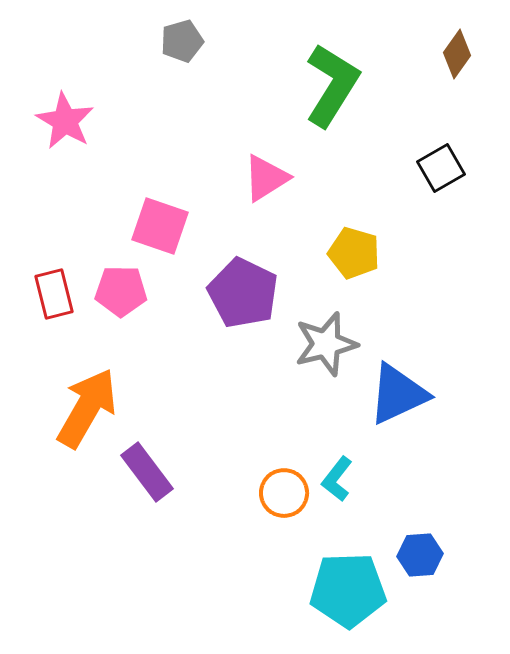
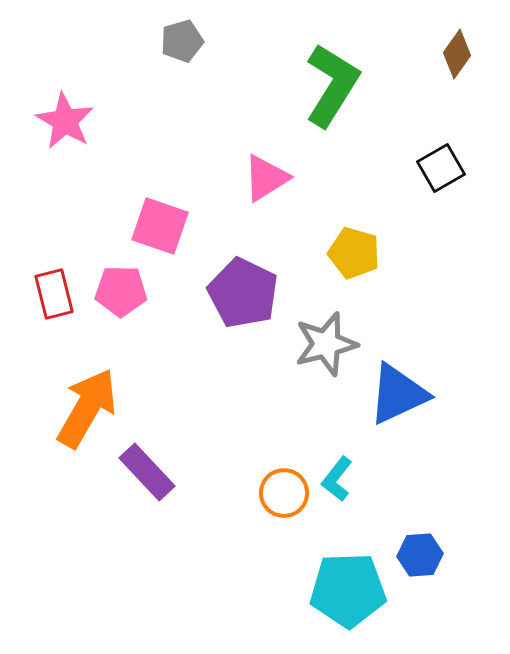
purple rectangle: rotated 6 degrees counterclockwise
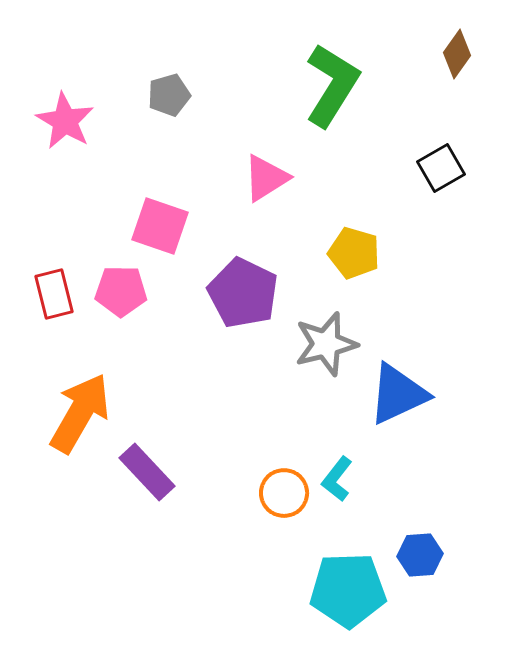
gray pentagon: moved 13 px left, 54 px down
orange arrow: moved 7 px left, 5 px down
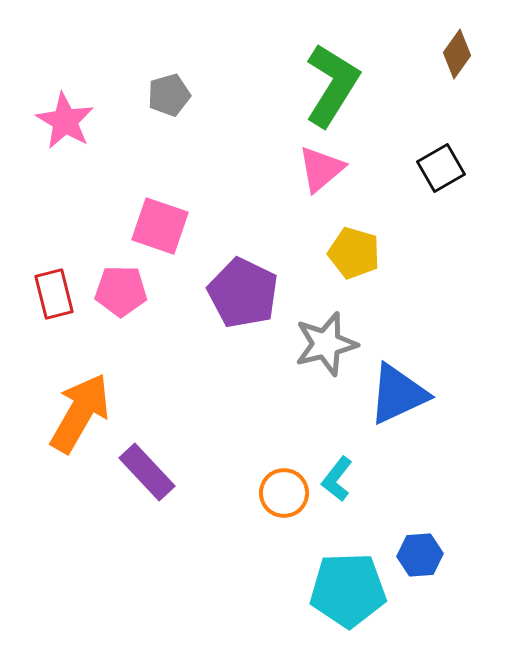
pink triangle: moved 55 px right, 9 px up; rotated 8 degrees counterclockwise
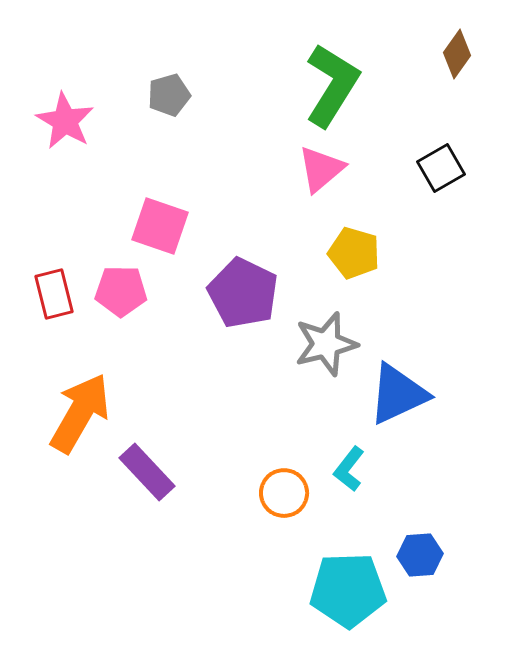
cyan L-shape: moved 12 px right, 10 px up
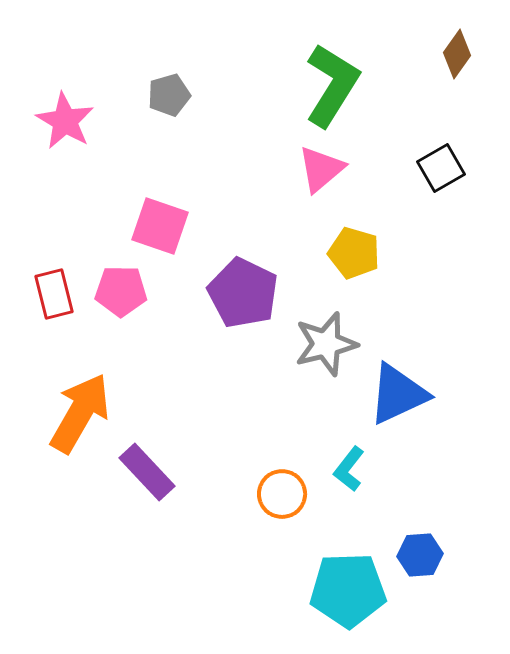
orange circle: moved 2 px left, 1 px down
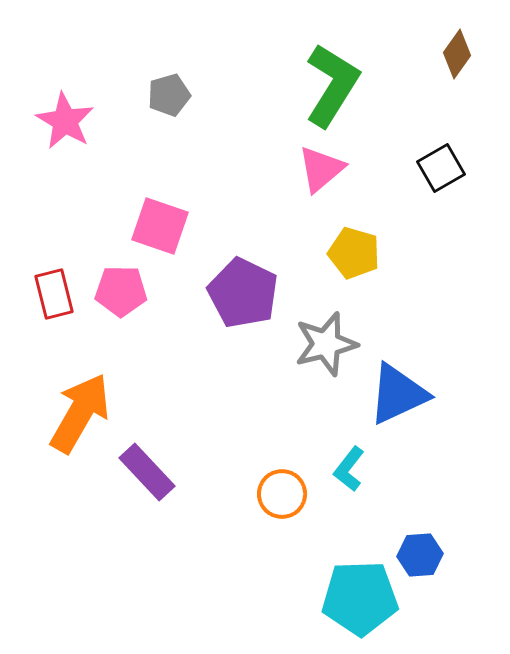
cyan pentagon: moved 12 px right, 8 px down
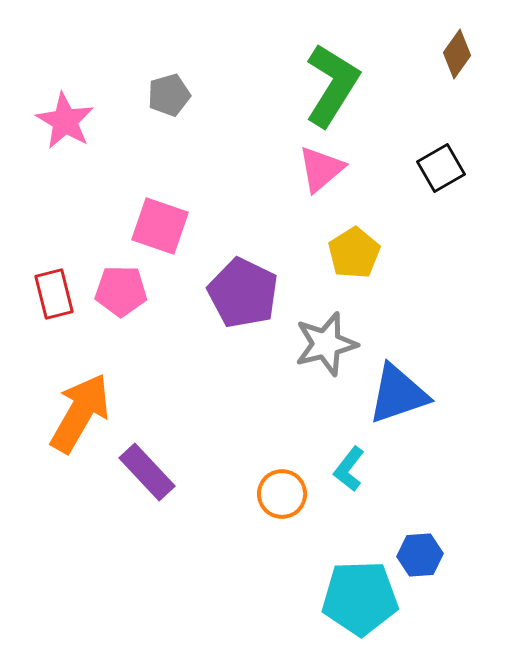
yellow pentagon: rotated 24 degrees clockwise
blue triangle: rotated 6 degrees clockwise
